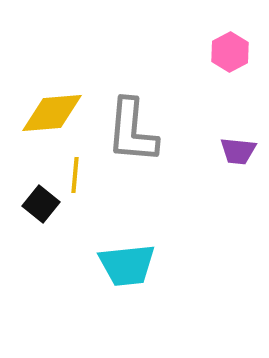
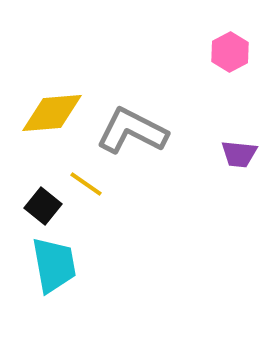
gray L-shape: rotated 112 degrees clockwise
purple trapezoid: moved 1 px right, 3 px down
yellow line: moved 11 px right, 9 px down; rotated 60 degrees counterclockwise
black square: moved 2 px right, 2 px down
cyan trapezoid: moved 73 px left; rotated 94 degrees counterclockwise
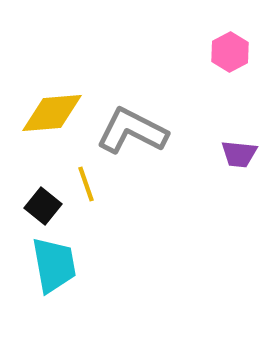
yellow line: rotated 36 degrees clockwise
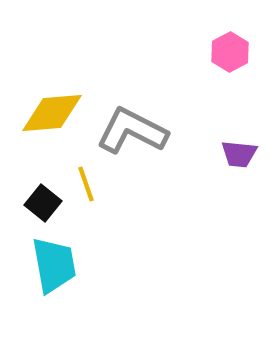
black square: moved 3 px up
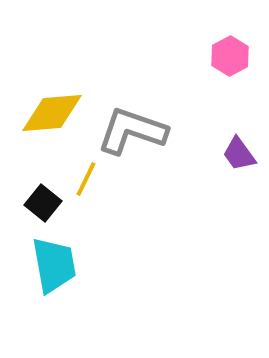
pink hexagon: moved 4 px down
gray L-shape: rotated 8 degrees counterclockwise
purple trapezoid: rotated 48 degrees clockwise
yellow line: moved 5 px up; rotated 45 degrees clockwise
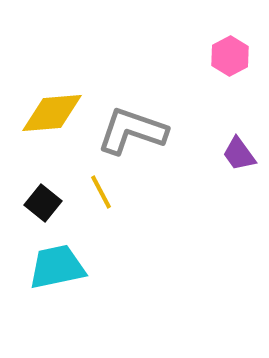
yellow line: moved 15 px right, 13 px down; rotated 54 degrees counterclockwise
cyan trapezoid: moved 3 px right, 2 px down; rotated 92 degrees counterclockwise
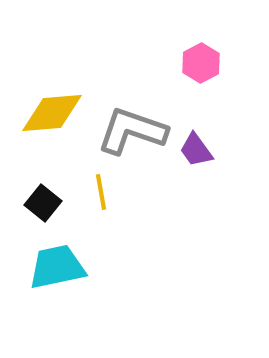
pink hexagon: moved 29 px left, 7 px down
purple trapezoid: moved 43 px left, 4 px up
yellow line: rotated 18 degrees clockwise
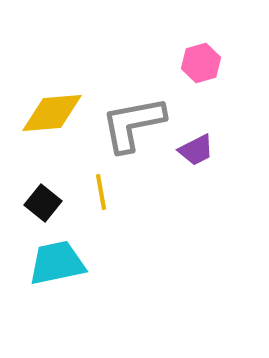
pink hexagon: rotated 12 degrees clockwise
gray L-shape: moved 1 px right, 7 px up; rotated 30 degrees counterclockwise
purple trapezoid: rotated 81 degrees counterclockwise
cyan trapezoid: moved 4 px up
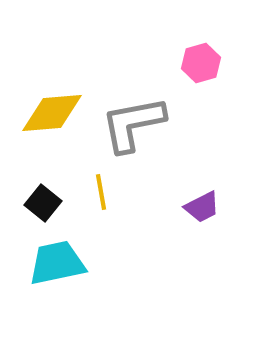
purple trapezoid: moved 6 px right, 57 px down
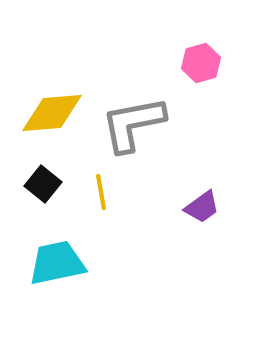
black square: moved 19 px up
purple trapezoid: rotated 9 degrees counterclockwise
